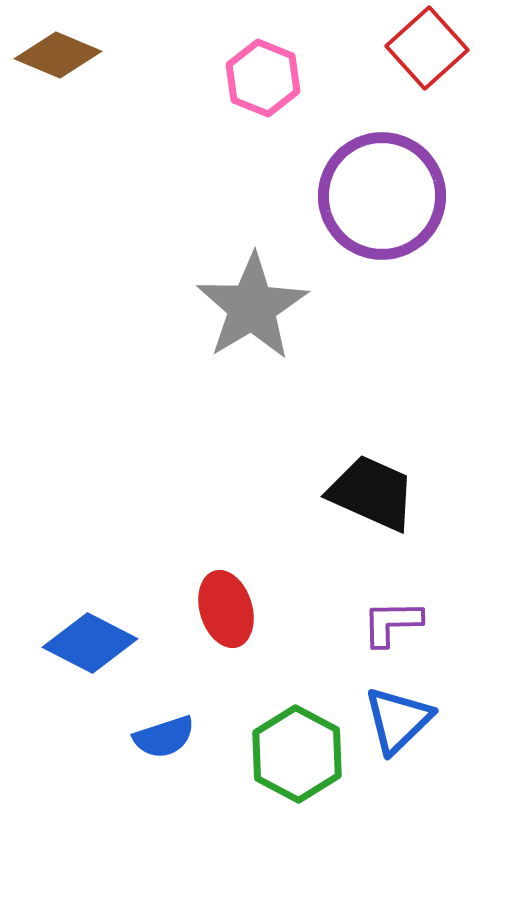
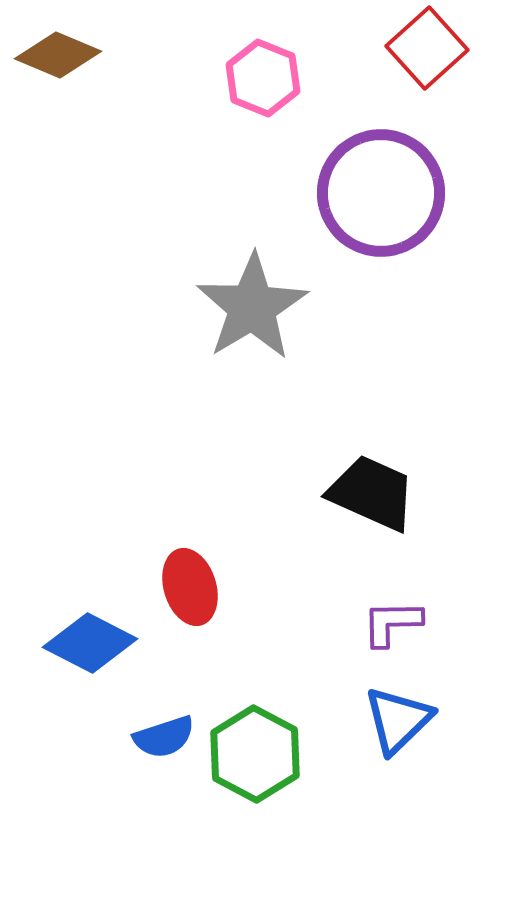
purple circle: moved 1 px left, 3 px up
red ellipse: moved 36 px left, 22 px up
green hexagon: moved 42 px left
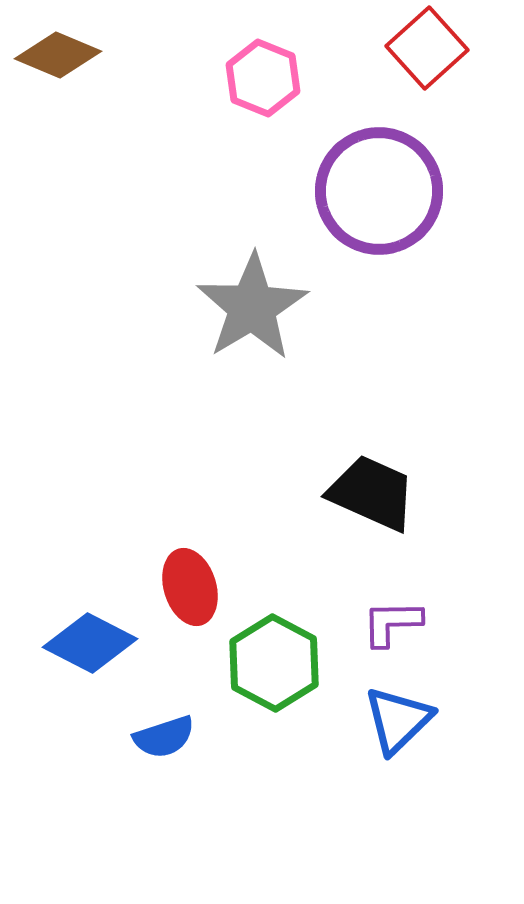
purple circle: moved 2 px left, 2 px up
green hexagon: moved 19 px right, 91 px up
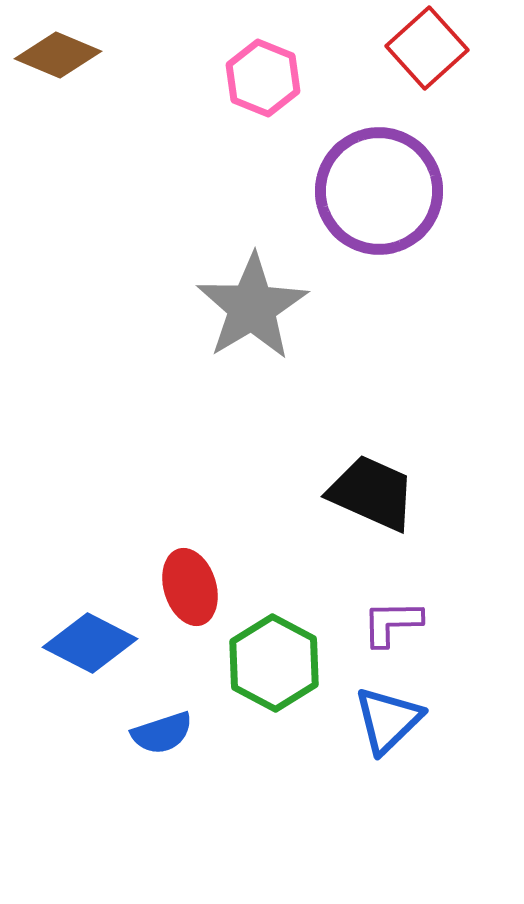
blue triangle: moved 10 px left
blue semicircle: moved 2 px left, 4 px up
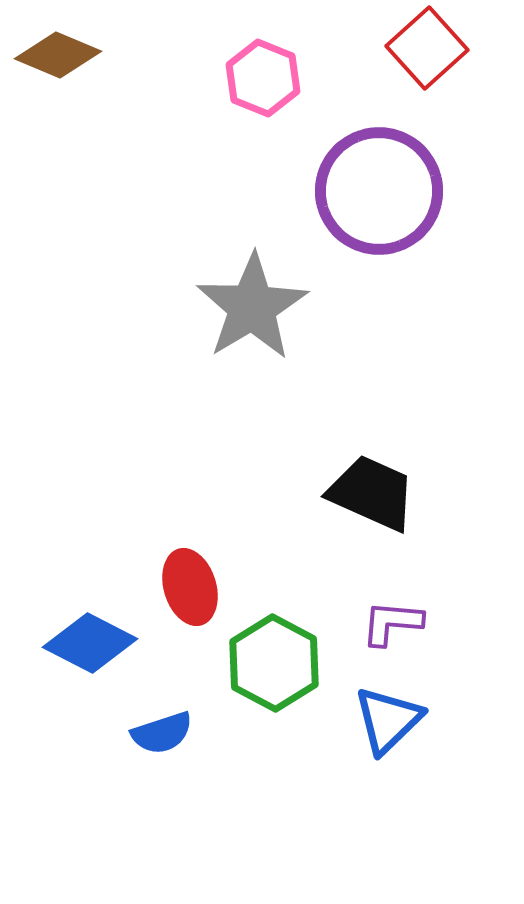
purple L-shape: rotated 6 degrees clockwise
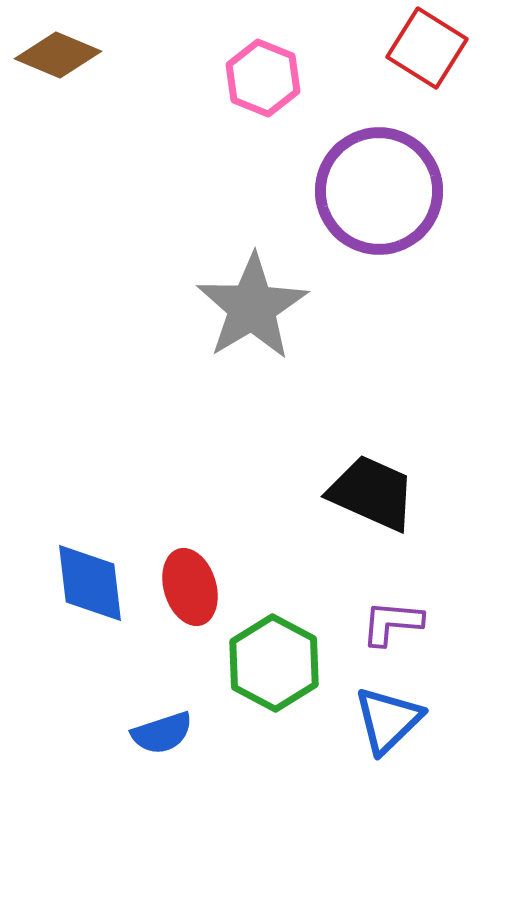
red square: rotated 16 degrees counterclockwise
blue diamond: moved 60 px up; rotated 56 degrees clockwise
